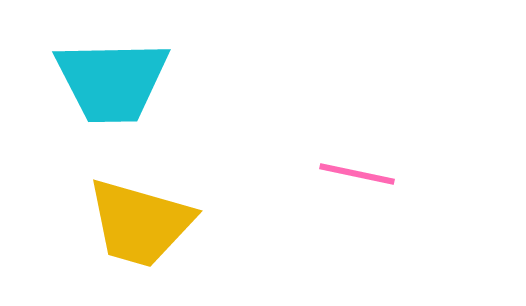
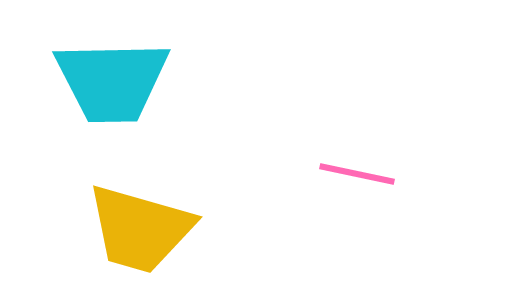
yellow trapezoid: moved 6 px down
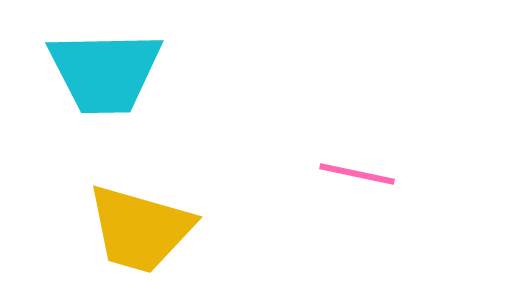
cyan trapezoid: moved 7 px left, 9 px up
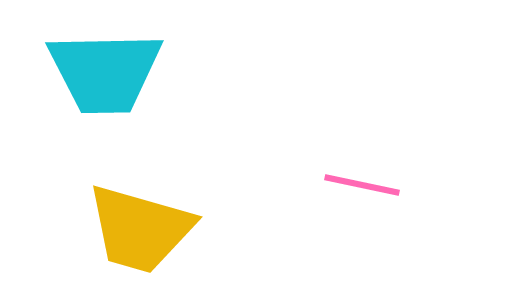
pink line: moved 5 px right, 11 px down
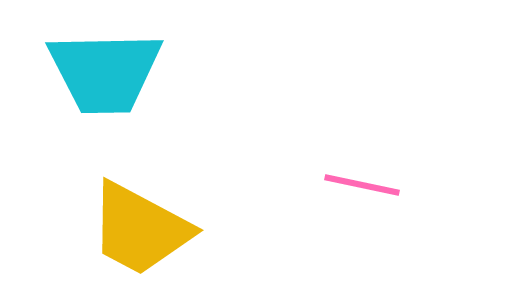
yellow trapezoid: rotated 12 degrees clockwise
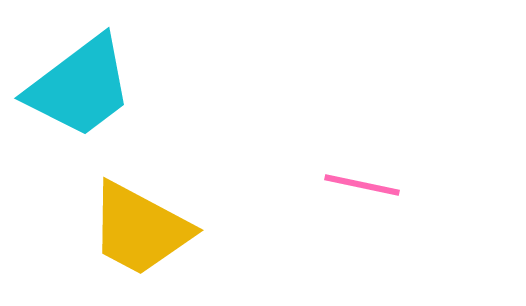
cyan trapezoid: moved 25 px left, 15 px down; rotated 36 degrees counterclockwise
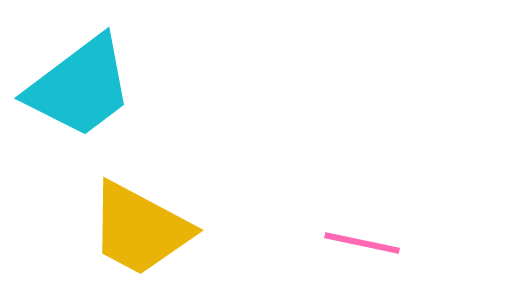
pink line: moved 58 px down
